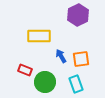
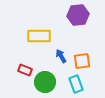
purple hexagon: rotated 20 degrees clockwise
orange square: moved 1 px right, 2 px down
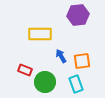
yellow rectangle: moved 1 px right, 2 px up
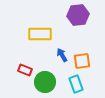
blue arrow: moved 1 px right, 1 px up
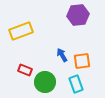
yellow rectangle: moved 19 px left, 3 px up; rotated 20 degrees counterclockwise
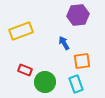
blue arrow: moved 2 px right, 12 px up
